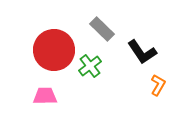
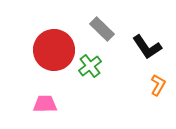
black L-shape: moved 5 px right, 5 px up
pink trapezoid: moved 8 px down
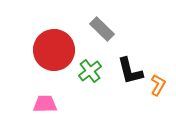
black L-shape: moved 17 px left, 24 px down; rotated 20 degrees clockwise
green cross: moved 5 px down
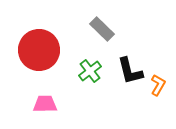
red circle: moved 15 px left
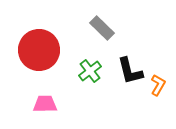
gray rectangle: moved 1 px up
